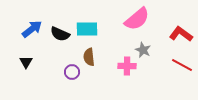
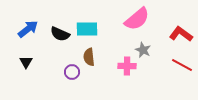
blue arrow: moved 4 px left
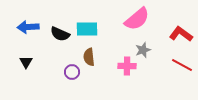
blue arrow: moved 2 px up; rotated 145 degrees counterclockwise
gray star: rotated 28 degrees clockwise
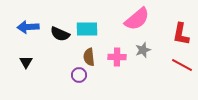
red L-shape: rotated 115 degrees counterclockwise
pink cross: moved 10 px left, 9 px up
purple circle: moved 7 px right, 3 px down
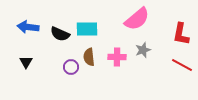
blue arrow: rotated 10 degrees clockwise
purple circle: moved 8 px left, 8 px up
